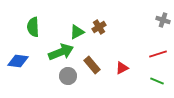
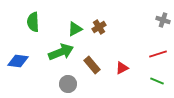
green semicircle: moved 5 px up
green triangle: moved 2 px left, 3 px up
gray circle: moved 8 px down
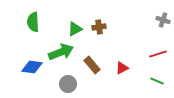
brown cross: rotated 24 degrees clockwise
blue diamond: moved 14 px right, 6 px down
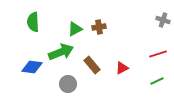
green line: rotated 48 degrees counterclockwise
